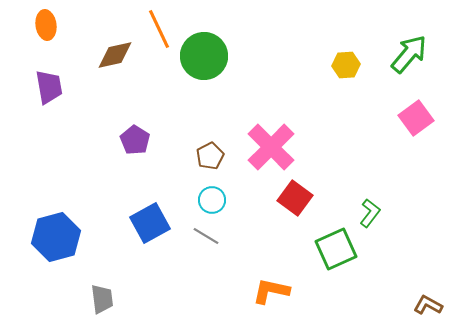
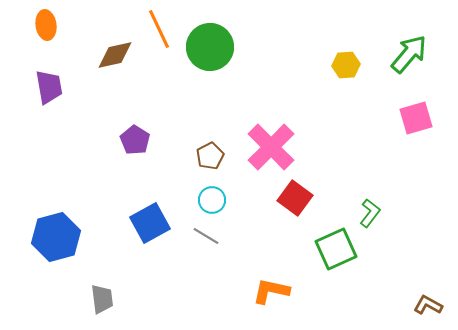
green circle: moved 6 px right, 9 px up
pink square: rotated 20 degrees clockwise
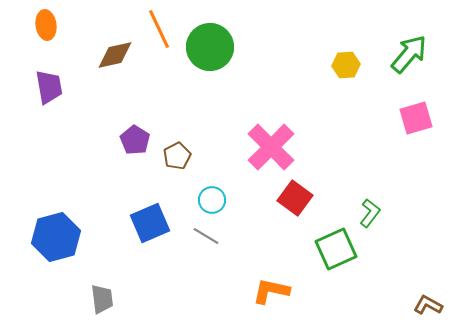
brown pentagon: moved 33 px left
blue square: rotated 6 degrees clockwise
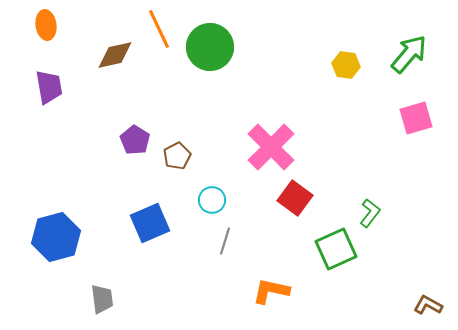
yellow hexagon: rotated 12 degrees clockwise
gray line: moved 19 px right, 5 px down; rotated 76 degrees clockwise
